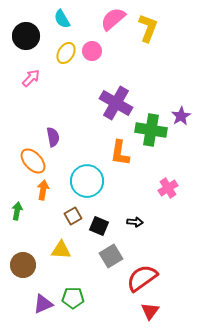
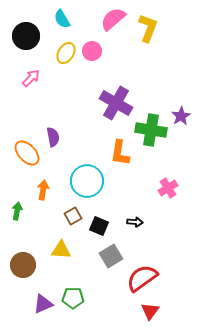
orange ellipse: moved 6 px left, 8 px up
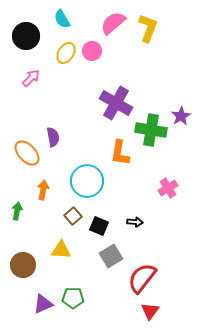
pink semicircle: moved 4 px down
brown square: rotated 12 degrees counterclockwise
red semicircle: rotated 16 degrees counterclockwise
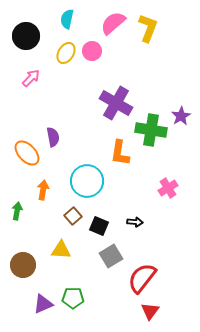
cyan semicircle: moved 5 px right; rotated 42 degrees clockwise
